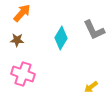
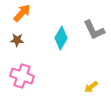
pink cross: moved 1 px left, 2 px down
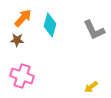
orange arrow: moved 1 px right, 5 px down
cyan diamond: moved 11 px left, 13 px up; rotated 15 degrees counterclockwise
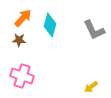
brown star: moved 2 px right
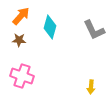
orange arrow: moved 2 px left, 2 px up
cyan diamond: moved 2 px down
yellow arrow: rotated 48 degrees counterclockwise
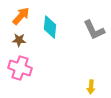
cyan diamond: rotated 10 degrees counterclockwise
pink cross: moved 2 px left, 8 px up
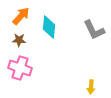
cyan diamond: moved 1 px left
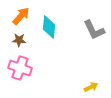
yellow arrow: rotated 120 degrees counterclockwise
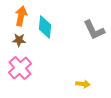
orange arrow: rotated 30 degrees counterclockwise
cyan diamond: moved 4 px left
pink cross: rotated 30 degrees clockwise
yellow arrow: moved 8 px left, 3 px up; rotated 32 degrees clockwise
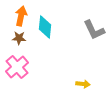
brown star: moved 2 px up
pink cross: moved 3 px left, 1 px up
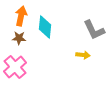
pink cross: moved 2 px left
yellow arrow: moved 29 px up
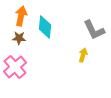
yellow arrow: rotated 80 degrees counterclockwise
